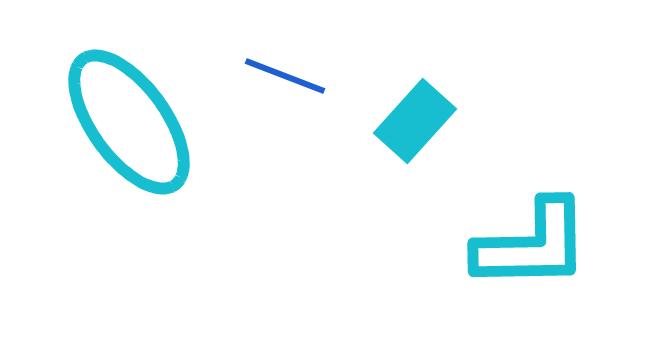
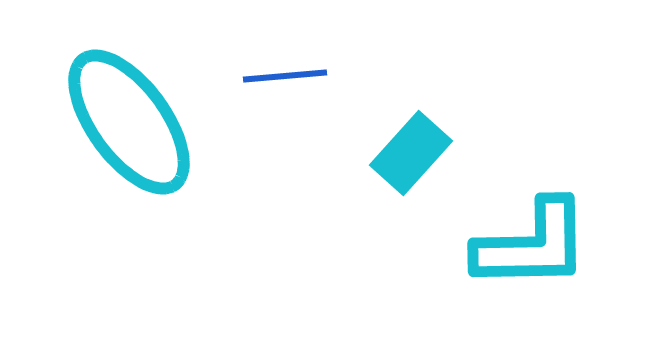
blue line: rotated 26 degrees counterclockwise
cyan rectangle: moved 4 px left, 32 px down
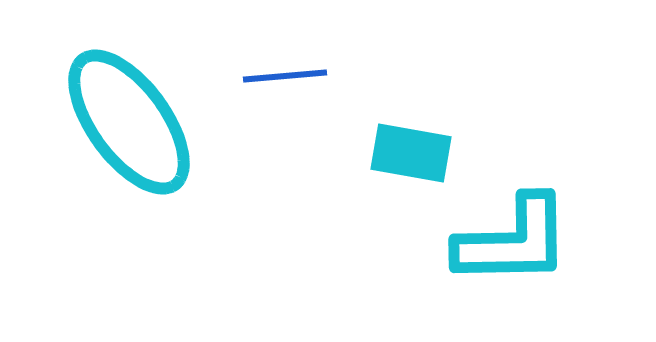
cyan rectangle: rotated 58 degrees clockwise
cyan L-shape: moved 19 px left, 4 px up
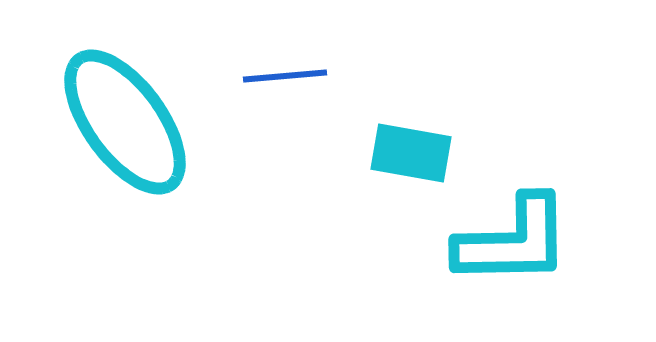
cyan ellipse: moved 4 px left
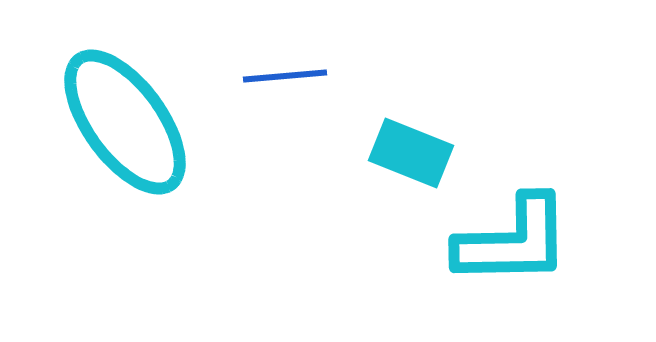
cyan rectangle: rotated 12 degrees clockwise
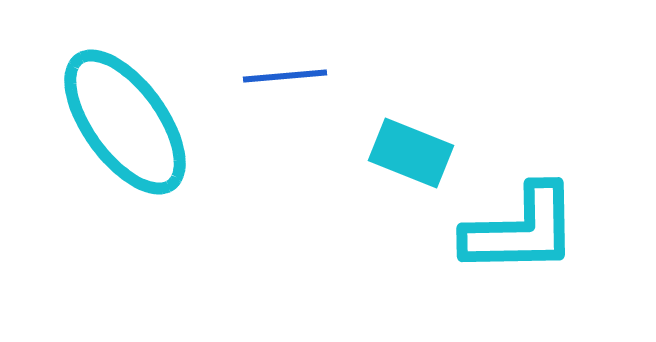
cyan L-shape: moved 8 px right, 11 px up
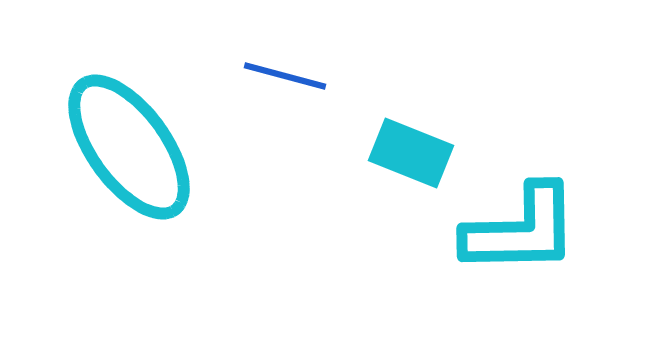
blue line: rotated 20 degrees clockwise
cyan ellipse: moved 4 px right, 25 px down
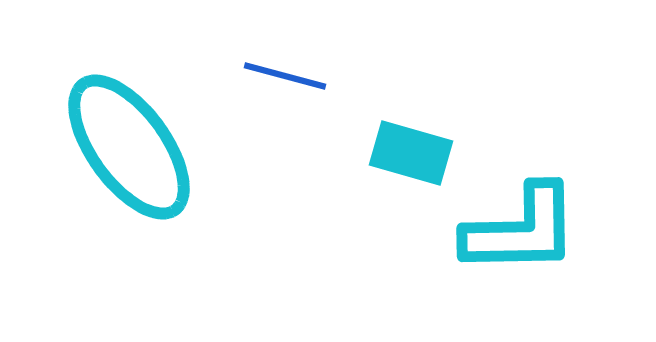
cyan rectangle: rotated 6 degrees counterclockwise
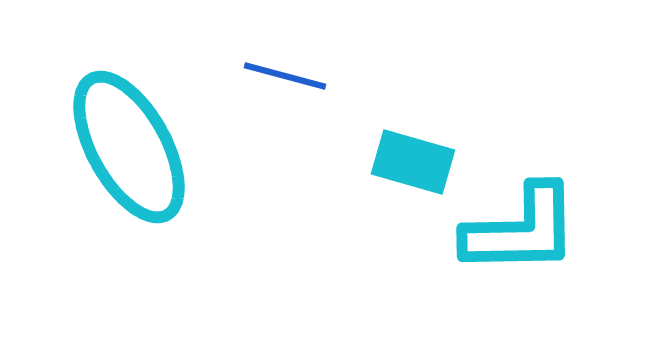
cyan ellipse: rotated 7 degrees clockwise
cyan rectangle: moved 2 px right, 9 px down
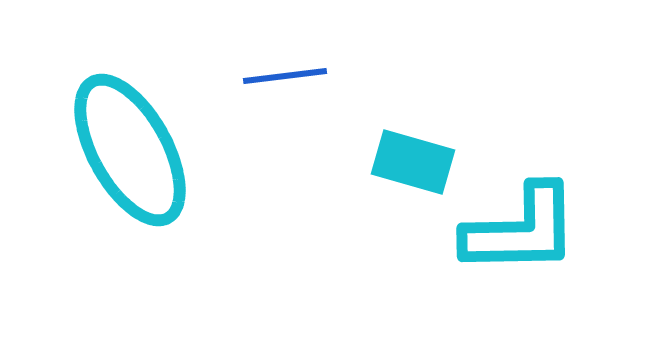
blue line: rotated 22 degrees counterclockwise
cyan ellipse: moved 1 px right, 3 px down
